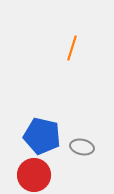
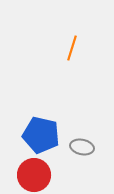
blue pentagon: moved 1 px left, 1 px up
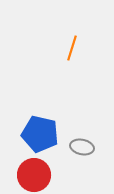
blue pentagon: moved 1 px left, 1 px up
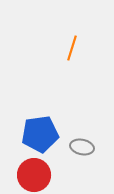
blue pentagon: rotated 21 degrees counterclockwise
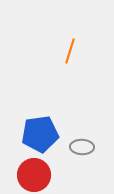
orange line: moved 2 px left, 3 px down
gray ellipse: rotated 10 degrees counterclockwise
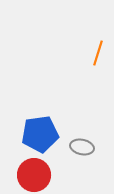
orange line: moved 28 px right, 2 px down
gray ellipse: rotated 10 degrees clockwise
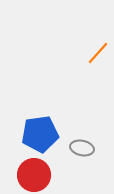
orange line: rotated 25 degrees clockwise
gray ellipse: moved 1 px down
